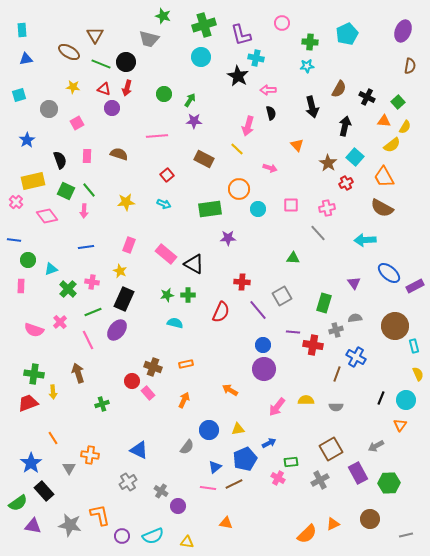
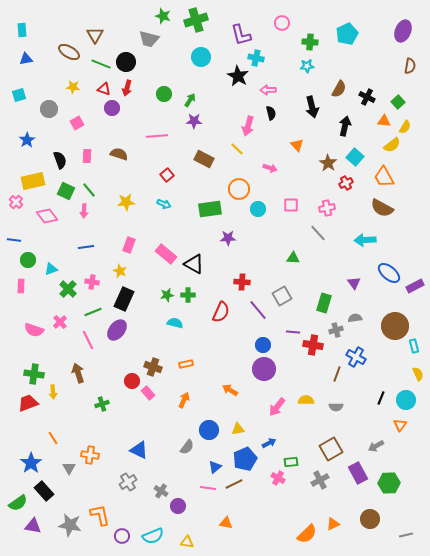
green cross at (204, 25): moved 8 px left, 5 px up
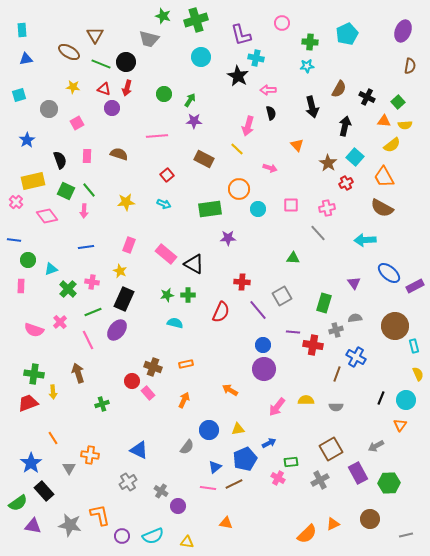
yellow semicircle at (405, 127): moved 2 px up; rotated 56 degrees clockwise
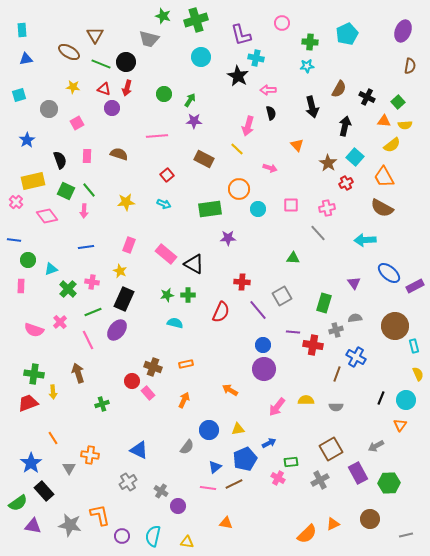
cyan semicircle at (153, 536): rotated 125 degrees clockwise
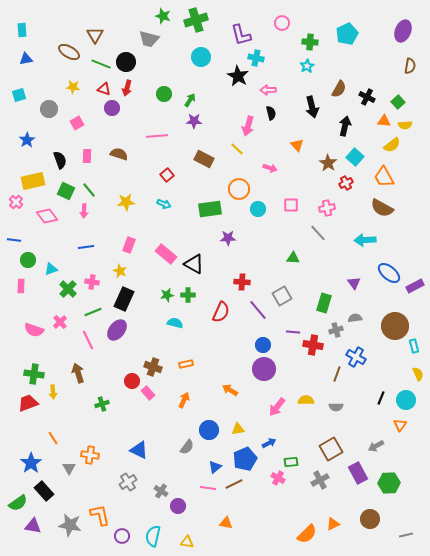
cyan star at (307, 66): rotated 24 degrees counterclockwise
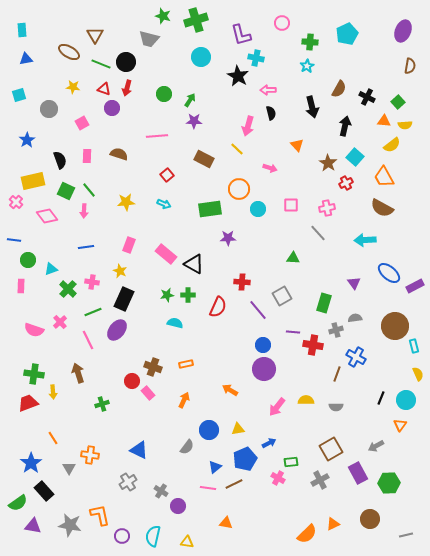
pink square at (77, 123): moved 5 px right
red semicircle at (221, 312): moved 3 px left, 5 px up
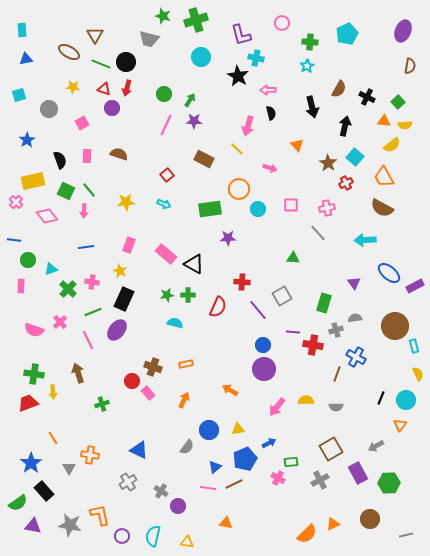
pink line at (157, 136): moved 9 px right, 11 px up; rotated 60 degrees counterclockwise
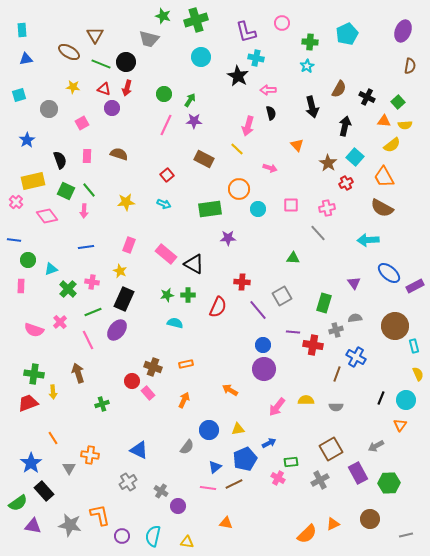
purple L-shape at (241, 35): moved 5 px right, 3 px up
cyan arrow at (365, 240): moved 3 px right
